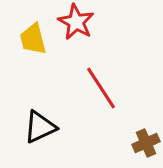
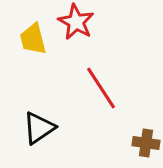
black triangle: moved 1 px left, 1 px down; rotated 9 degrees counterclockwise
brown cross: rotated 32 degrees clockwise
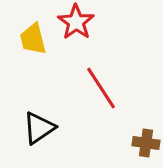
red star: rotated 6 degrees clockwise
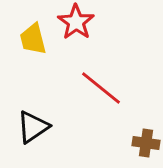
red line: rotated 18 degrees counterclockwise
black triangle: moved 6 px left, 1 px up
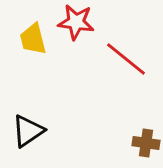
red star: rotated 27 degrees counterclockwise
red line: moved 25 px right, 29 px up
black triangle: moved 5 px left, 4 px down
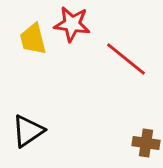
red star: moved 4 px left, 2 px down
